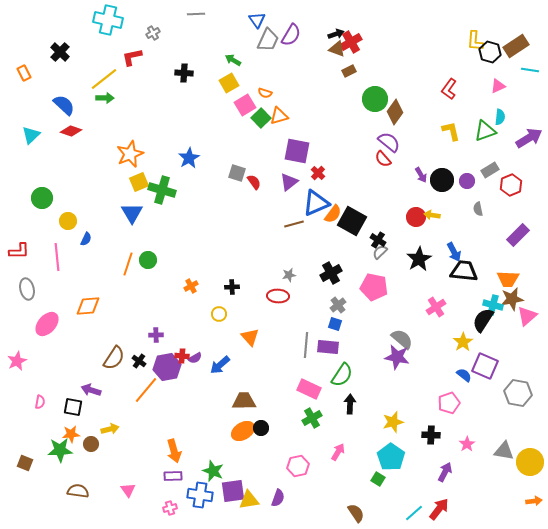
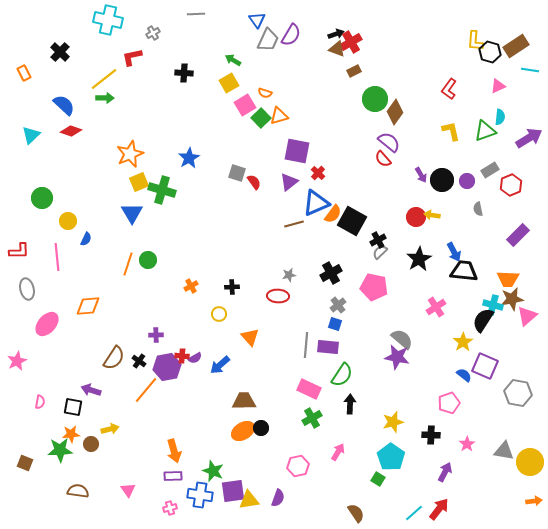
brown rectangle at (349, 71): moved 5 px right
black cross at (378, 240): rotated 28 degrees clockwise
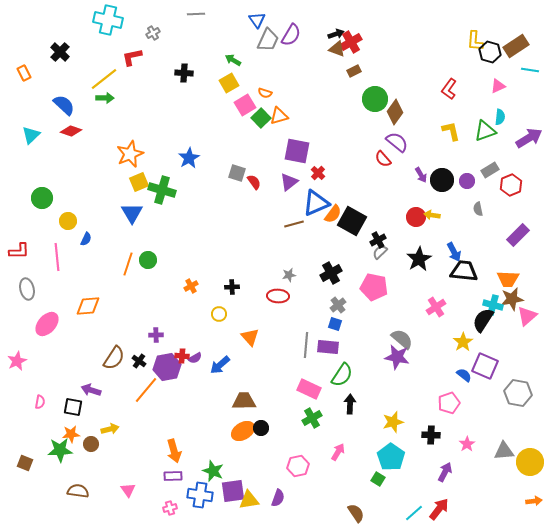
purple semicircle at (389, 142): moved 8 px right
gray triangle at (504, 451): rotated 15 degrees counterclockwise
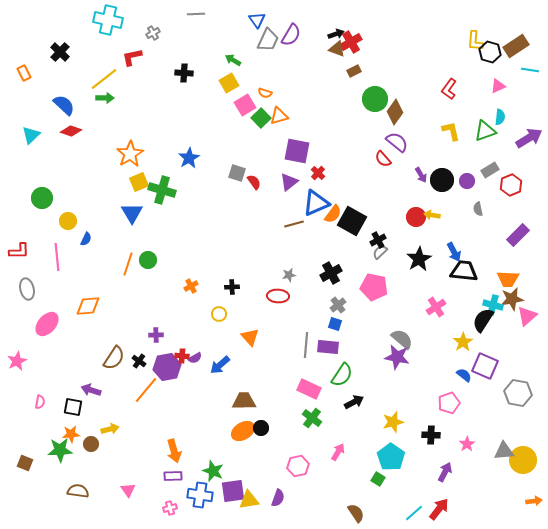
orange star at (130, 154): rotated 8 degrees counterclockwise
black arrow at (350, 404): moved 4 px right, 2 px up; rotated 60 degrees clockwise
green cross at (312, 418): rotated 24 degrees counterclockwise
yellow circle at (530, 462): moved 7 px left, 2 px up
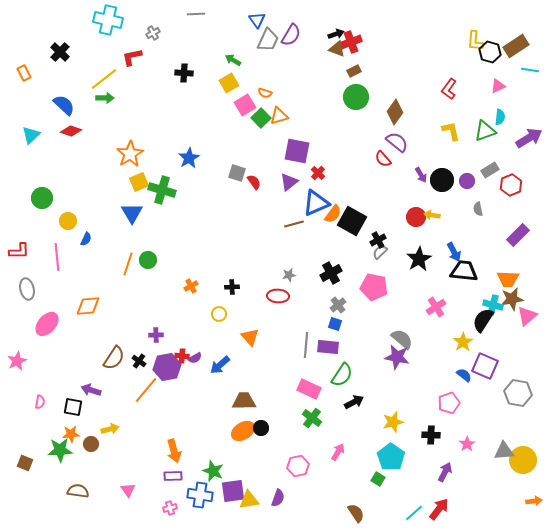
red cross at (351, 42): rotated 10 degrees clockwise
green circle at (375, 99): moved 19 px left, 2 px up
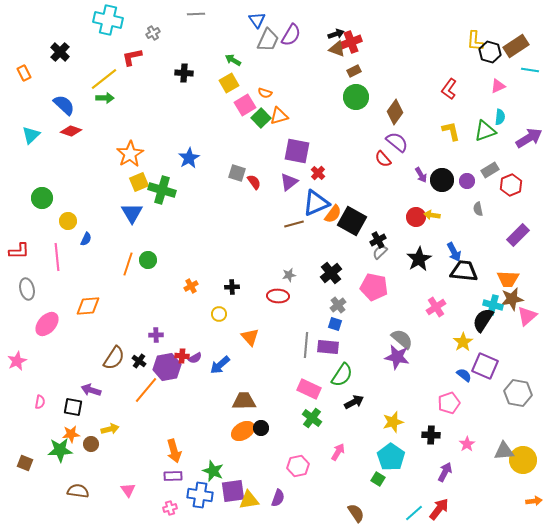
black cross at (331, 273): rotated 10 degrees counterclockwise
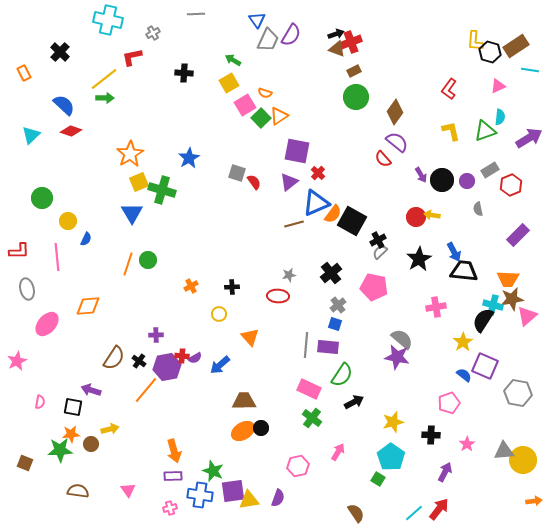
orange triangle at (279, 116): rotated 18 degrees counterclockwise
pink cross at (436, 307): rotated 24 degrees clockwise
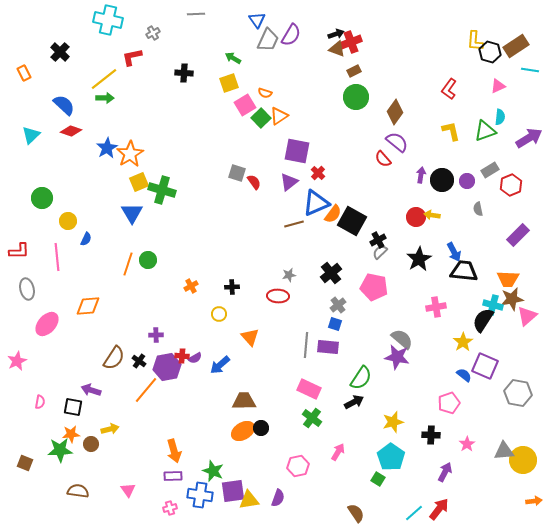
green arrow at (233, 60): moved 2 px up
yellow square at (229, 83): rotated 12 degrees clockwise
blue star at (189, 158): moved 82 px left, 10 px up
purple arrow at (421, 175): rotated 140 degrees counterclockwise
green semicircle at (342, 375): moved 19 px right, 3 px down
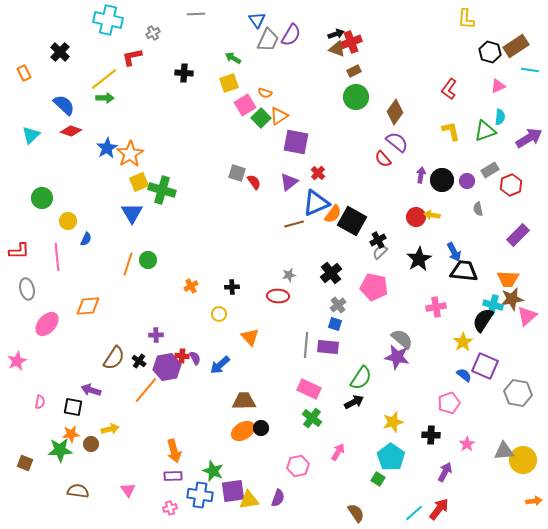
yellow L-shape at (475, 41): moved 9 px left, 22 px up
purple square at (297, 151): moved 1 px left, 9 px up
purple semicircle at (195, 358): rotated 88 degrees counterclockwise
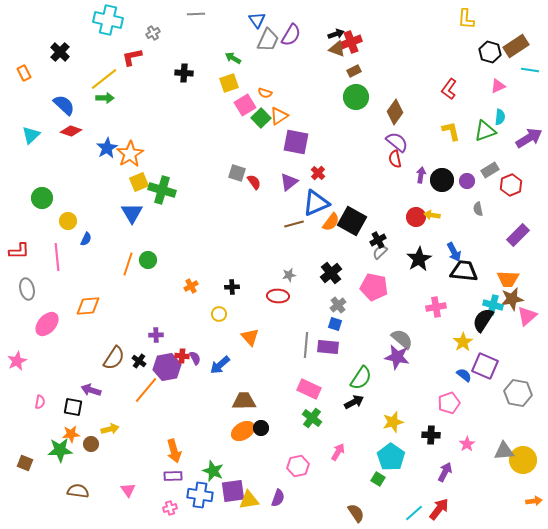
red semicircle at (383, 159): moved 12 px right; rotated 30 degrees clockwise
orange semicircle at (333, 214): moved 2 px left, 8 px down
